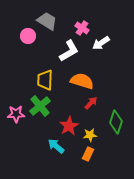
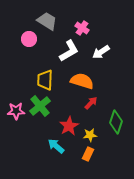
pink circle: moved 1 px right, 3 px down
white arrow: moved 9 px down
pink star: moved 3 px up
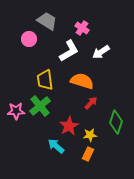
yellow trapezoid: rotated 10 degrees counterclockwise
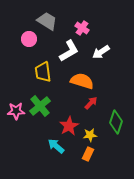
yellow trapezoid: moved 2 px left, 8 px up
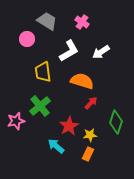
pink cross: moved 6 px up
pink circle: moved 2 px left
pink star: moved 10 px down; rotated 12 degrees counterclockwise
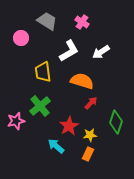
pink circle: moved 6 px left, 1 px up
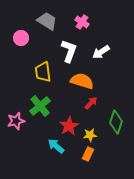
white L-shape: rotated 40 degrees counterclockwise
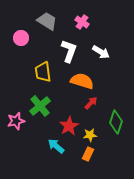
white arrow: rotated 114 degrees counterclockwise
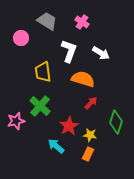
white arrow: moved 1 px down
orange semicircle: moved 1 px right, 2 px up
green cross: rotated 10 degrees counterclockwise
yellow star: rotated 16 degrees clockwise
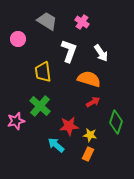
pink circle: moved 3 px left, 1 px down
white arrow: rotated 24 degrees clockwise
orange semicircle: moved 6 px right
red arrow: moved 2 px right, 1 px up; rotated 16 degrees clockwise
red star: rotated 24 degrees clockwise
cyan arrow: moved 1 px up
